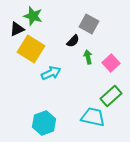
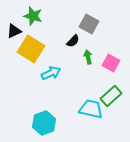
black triangle: moved 3 px left, 2 px down
pink square: rotated 18 degrees counterclockwise
cyan trapezoid: moved 2 px left, 8 px up
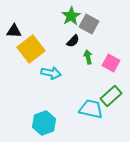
green star: moved 38 px right; rotated 24 degrees clockwise
black triangle: rotated 28 degrees clockwise
yellow square: rotated 20 degrees clockwise
cyan arrow: rotated 36 degrees clockwise
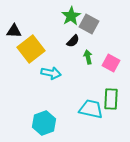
green rectangle: moved 3 px down; rotated 45 degrees counterclockwise
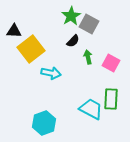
cyan trapezoid: rotated 15 degrees clockwise
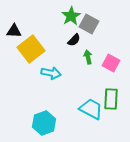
black semicircle: moved 1 px right, 1 px up
